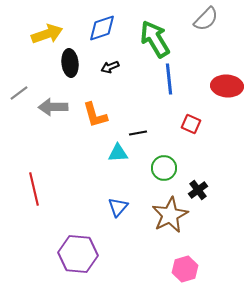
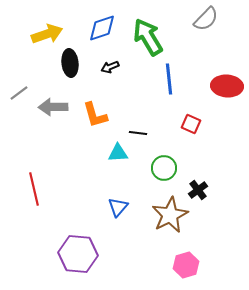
green arrow: moved 7 px left, 2 px up
black line: rotated 18 degrees clockwise
pink hexagon: moved 1 px right, 4 px up
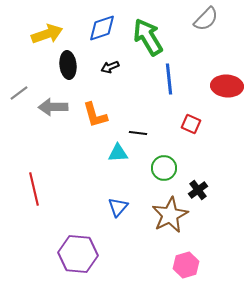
black ellipse: moved 2 px left, 2 px down
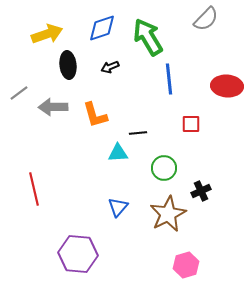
red square: rotated 24 degrees counterclockwise
black line: rotated 12 degrees counterclockwise
black cross: moved 3 px right, 1 px down; rotated 12 degrees clockwise
brown star: moved 2 px left, 1 px up
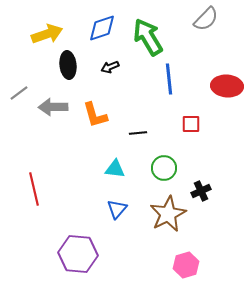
cyan triangle: moved 3 px left, 16 px down; rotated 10 degrees clockwise
blue triangle: moved 1 px left, 2 px down
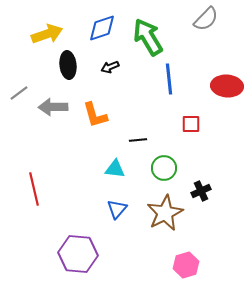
black line: moved 7 px down
brown star: moved 3 px left, 1 px up
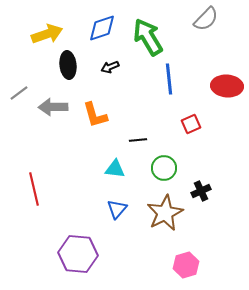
red square: rotated 24 degrees counterclockwise
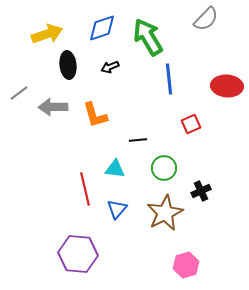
red line: moved 51 px right
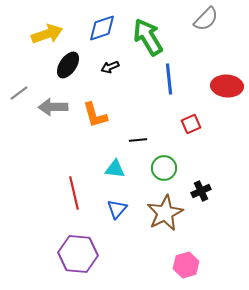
black ellipse: rotated 40 degrees clockwise
red line: moved 11 px left, 4 px down
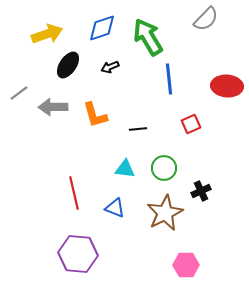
black line: moved 11 px up
cyan triangle: moved 10 px right
blue triangle: moved 2 px left, 1 px up; rotated 50 degrees counterclockwise
pink hexagon: rotated 15 degrees clockwise
